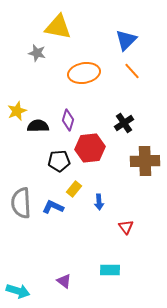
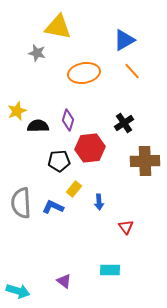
blue triangle: moved 2 px left; rotated 15 degrees clockwise
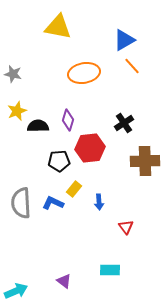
gray star: moved 24 px left, 21 px down
orange line: moved 5 px up
blue L-shape: moved 4 px up
cyan arrow: moved 2 px left; rotated 40 degrees counterclockwise
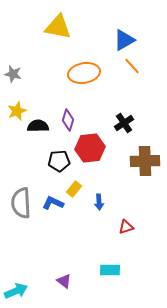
red triangle: rotated 49 degrees clockwise
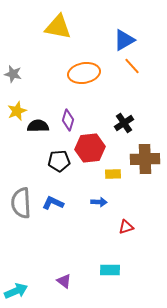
brown cross: moved 2 px up
yellow rectangle: moved 39 px right, 15 px up; rotated 49 degrees clockwise
blue arrow: rotated 84 degrees counterclockwise
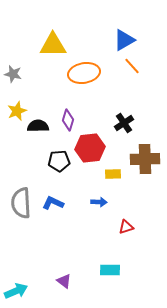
yellow triangle: moved 5 px left, 18 px down; rotated 12 degrees counterclockwise
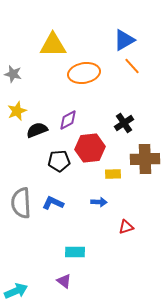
purple diamond: rotated 45 degrees clockwise
black semicircle: moved 1 px left, 4 px down; rotated 20 degrees counterclockwise
cyan rectangle: moved 35 px left, 18 px up
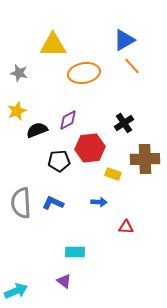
gray star: moved 6 px right, 1 px up
yellow rectangle: rotated 21 degrees clockwise
red triangle: rotated 21 degrees clockwise
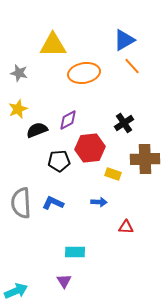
yellow star: moved 1 px right, 2 px up
purple triangle: rotated 21 degrees clockwise
